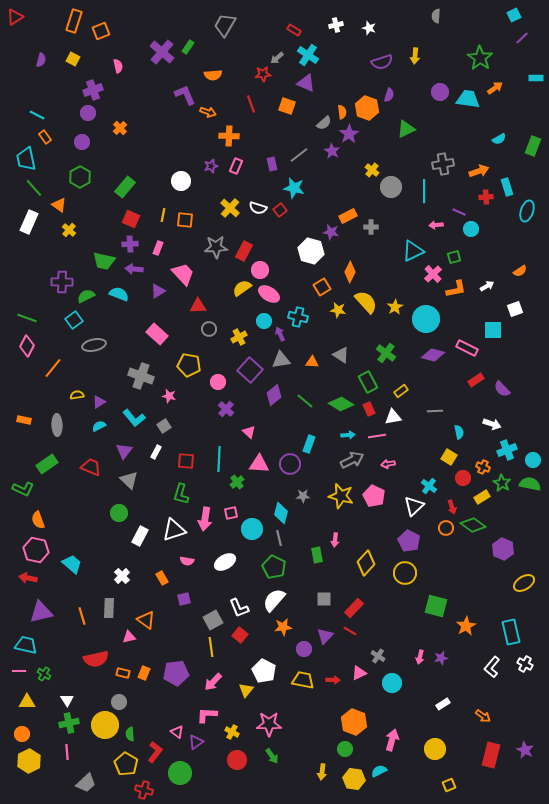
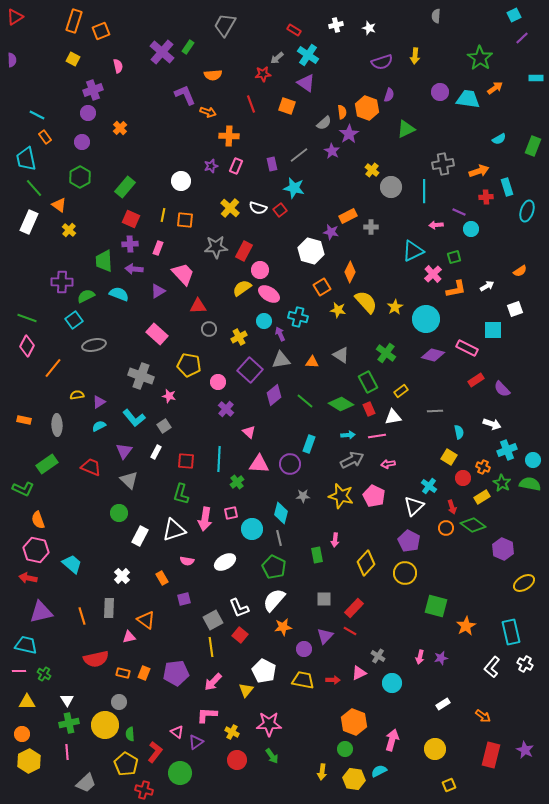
purple semicircle at (41, 60): moved 29 px left; rotated 16 degrees counterclockwise
purple triangle at (306, 83): rotated 12 degrees clockwise
green trapezoid at (104, 261): rotated 75 degrees clockwise
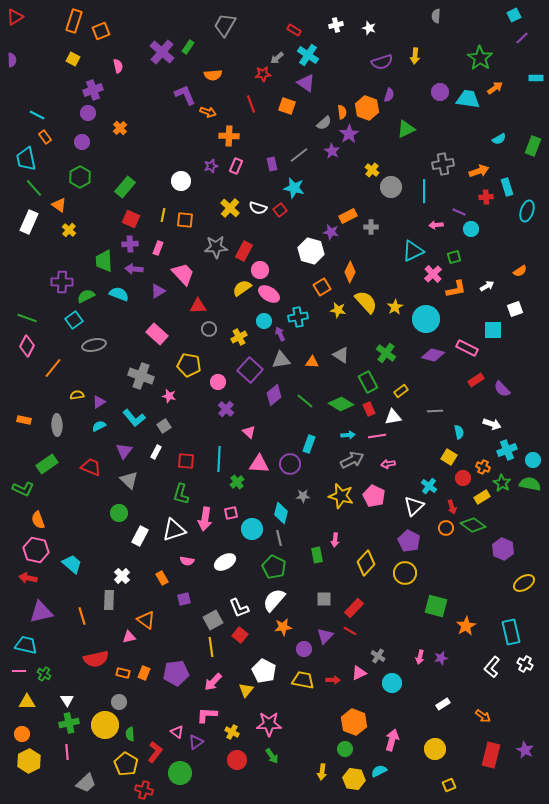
cyan cross at (298, 317): rotated 24 degrees counterclockwise
gray rectangle at (109, 608): moved 8 px up
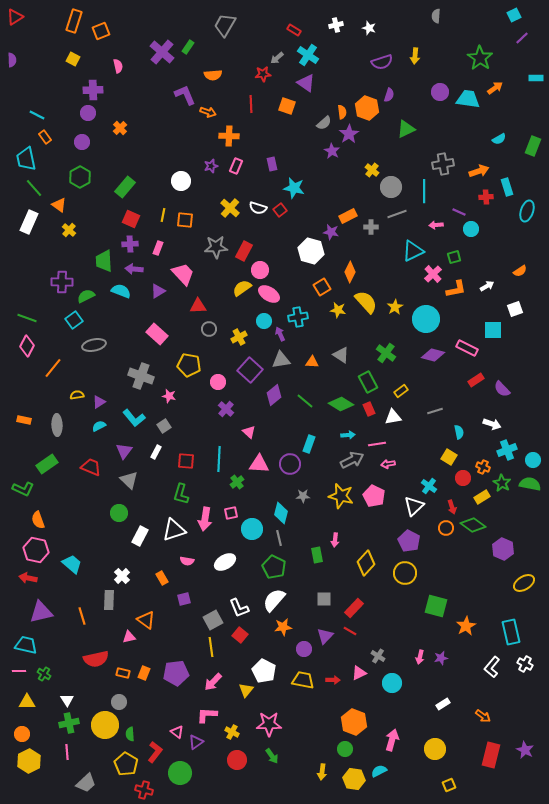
purple cross at (93, 90): rotated 18 degrees clockwise
red line at (251, 104): rotated 18 degrees clockwise
gray line at (299, 155): moved 98 px right, 59 px down; rotated 18 degrees clockwise
cyan semicircle at (119, 294): moved 2 px right, 3 px up
gray line at (435, 411): rotated 14 degrees counterclockwise
pink line at (377, 436): moved 8 px down
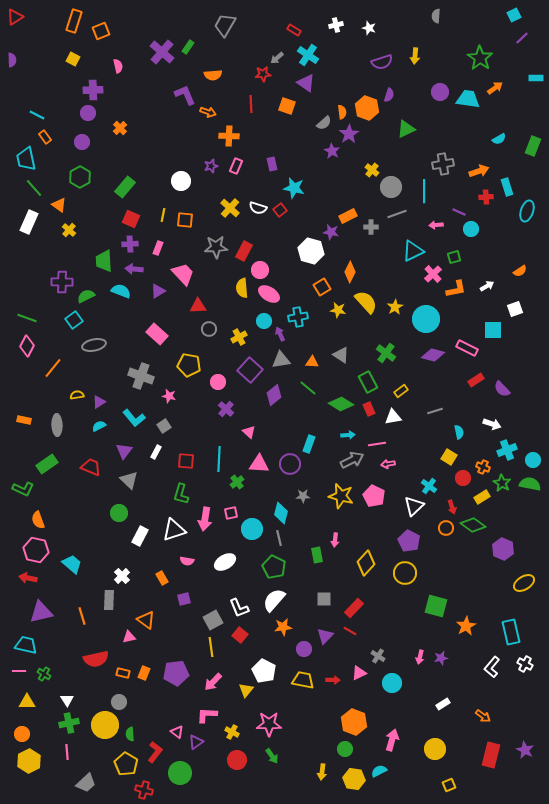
yellow semicircle at (242, 288): rotated 60 degrees counterclockwise
green line at (305, 401): moved 3 px right, 13 px up
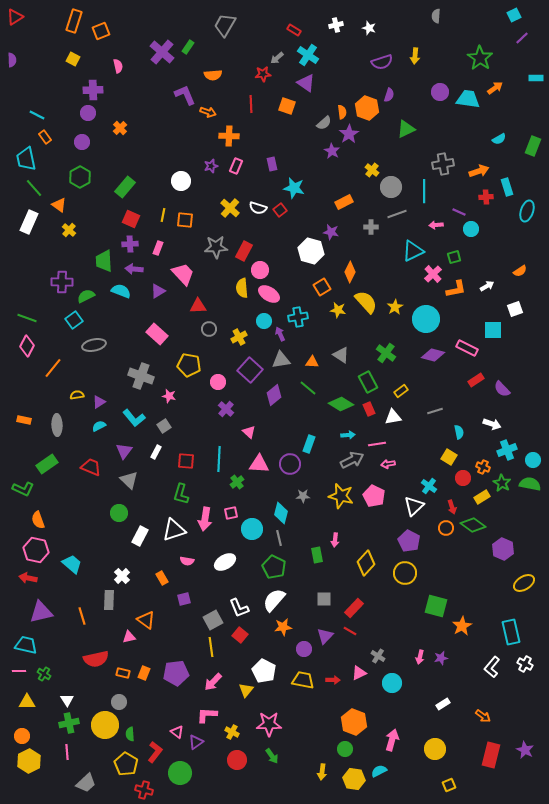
orange rectangle at (348, 216): moved 4 px left, 14 px up
orange star at (466, 626): moved 4 px left
orange circle at (22, 734): moved 2 px down
